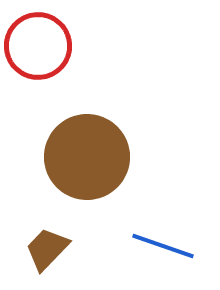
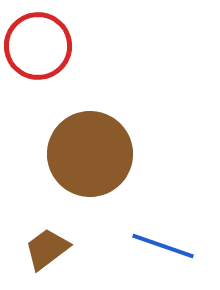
brown circle: moved 3 px right, 3 px up
brown trapezoid: rotated 9 degrees clockwise
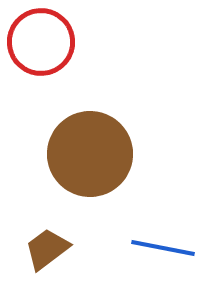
red circle: moved 3 px right, 4 px up
blue line: moved 2 px down; rotated 8 degrees counterclockwise
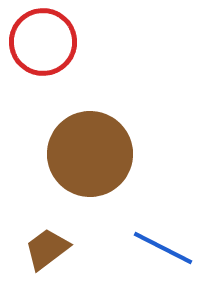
red circle: moved 2 px right
blue line: rotated 16 degrees clockwise
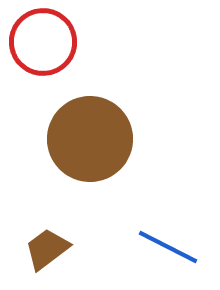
brown circle: moved 15 px up
blue line: moved 5 px right, 1 px up
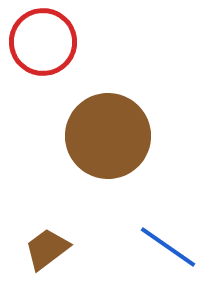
brown circle: moved 18 px right, 3 px up
blue line: rotated 8 degrees clockwise
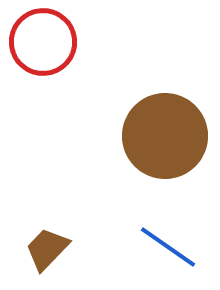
brown circle: moved 57 px right
brown trapezoid: rotated 9 degrees counterclockwise
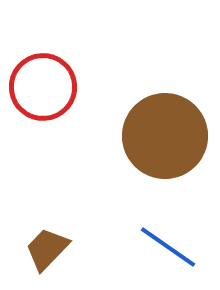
red circle: moved 45 px down
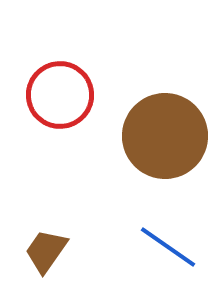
red circle: moved 17 px right, 8 px down
brown trapezoid: moved 1 px left, 2 px down; rotated 9 degrees counterclockwise
